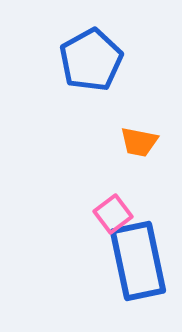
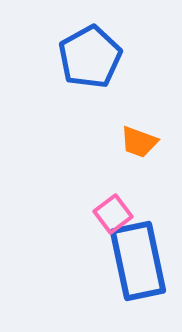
blue pentagon: moved 1 px left, 3 px up
orange trapezoid: rotated 9 degrees clockwise
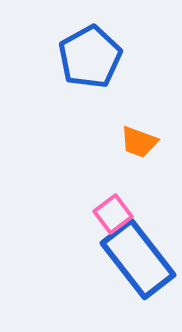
blue rectangle: moved 2 px up; rotated 26 degrees counterclockwise
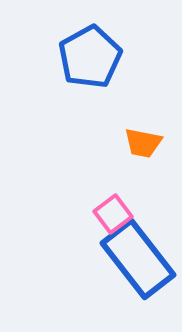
orange trapezoid: moved 4 px right, 1 px down; rotated 9 degrees counterclockwise
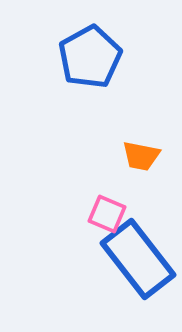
orange trapezoid: moved 2 px left, 13 px down
pink square: moved 6 px left; rotated 30 degrees counterclockwise
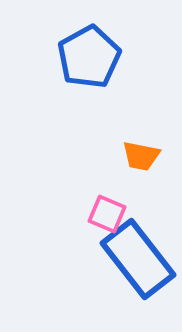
blue pentagon: moved 1 px left
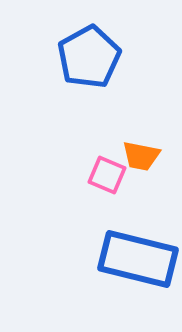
pink square: moved 39 px up
blue rectangle: rotated 38 degrees counterclockwise
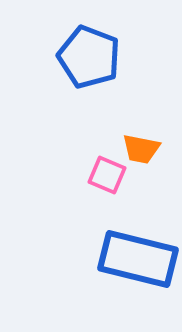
blue pentagon: rotated 22 degrees counterclockwise
orange trapezoid: moved 7 px up
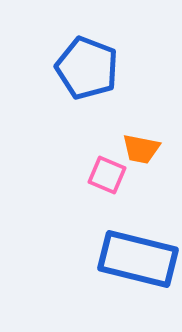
blue pentagon: moved 2 px left, 11 px down
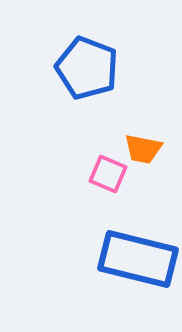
orange trapezoid: moved 2 px right
pink square: moved 1 px right, 1 px up
